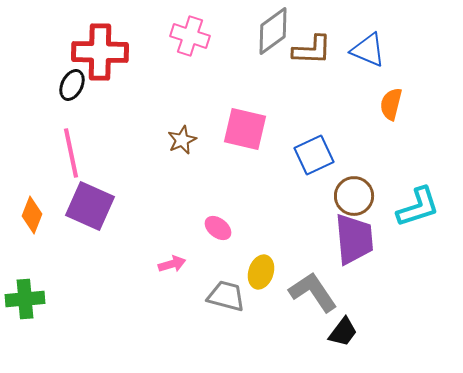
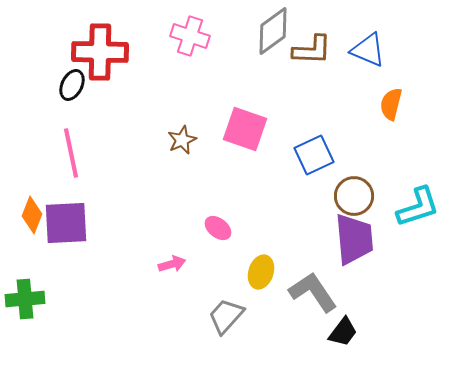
pink square: rotated 6 degrees clockwise
purple square: moved 24 px left, 17 px down; rotated 27 degrees counterclockwise
gray trapezoid: moved 20 px down; rotated 63 degrees counterclockwise
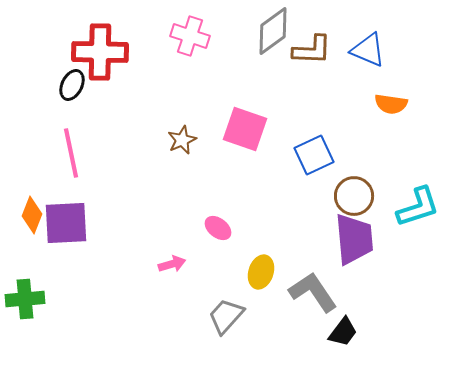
orange semicircle: rotated 96 degrees counterclockwise
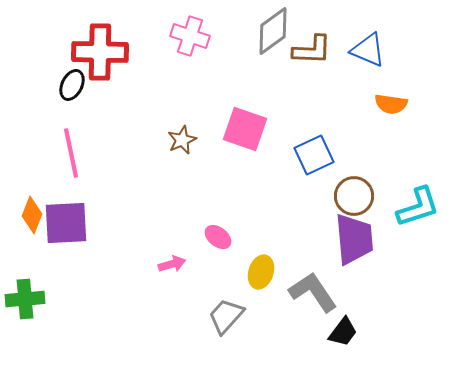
pink ellipse: moved 9 px down
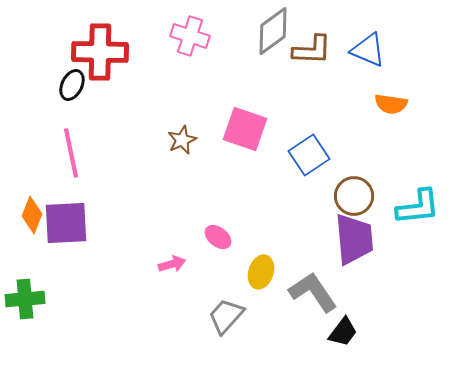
blue square: moved 5 px left; rotated 9 degrees counterclockwise
cyan L-shape: rotated 12 degrees clockwise
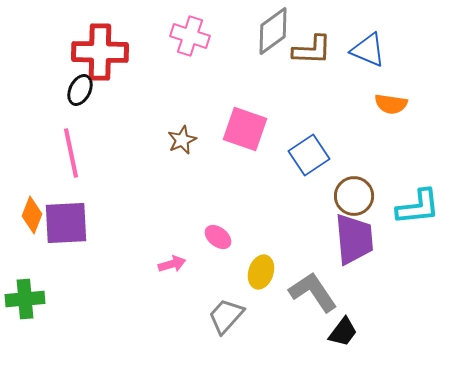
black ellipse: moved 8 px right, 5 px down
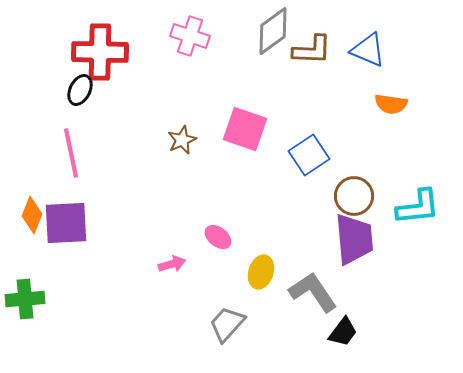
gray trapezoid: moved 1 px right, 8 px down
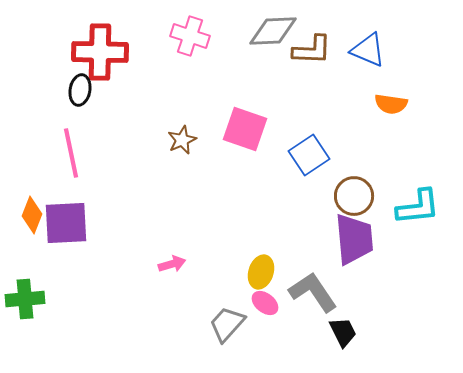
gray diamond: rotated 33 degrees clockwise
black ellipse: rotated 16 degrees counterclockwise
pink ellipse: moved 47 px right, 66 px down
black trapezoid: rotated 64 degrees counterclockwise
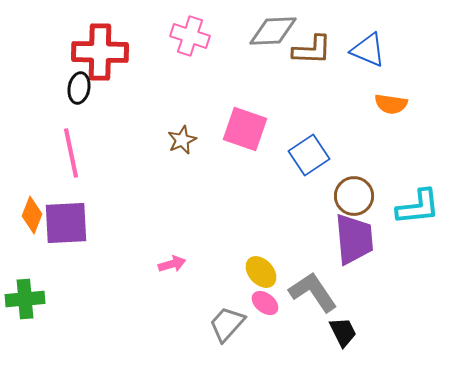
black ellipse: moved 1 px left, 2 px up
yellow ellipse: rotated 60 degrees counterclockwise
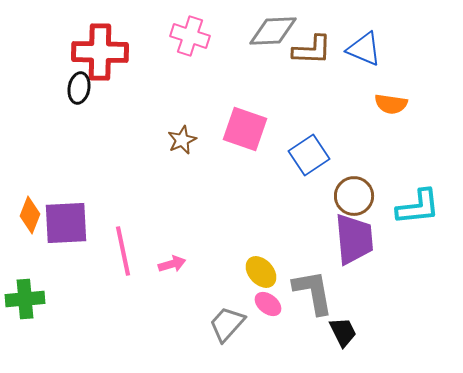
blue triangle: moved 4 px left, 1 px up
pink line: moved 52 px right, 98 px down
orange diamond: moved 2 px left
gray L-shape: rotated 24 degrees clockwise
pink ellipse: moved 3 px right, 1 px down
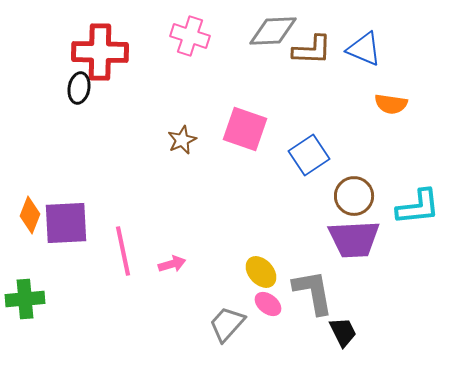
purple trapezoid: rotated 92 degrees clockwise
